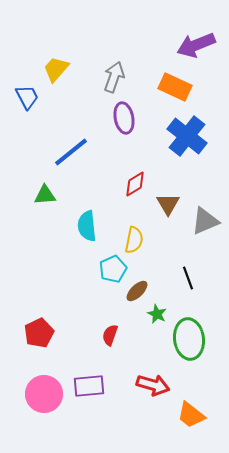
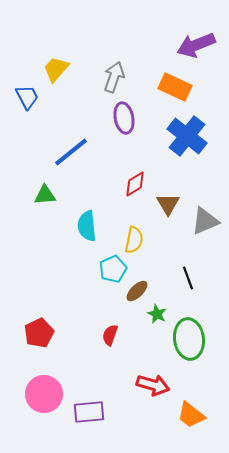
purple rectangle: moved 26 px down
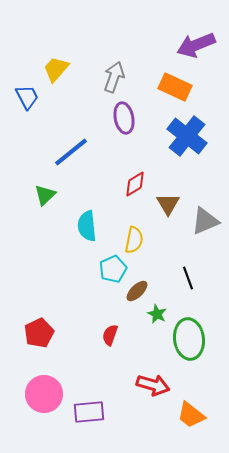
green triangle: rotated 40 degrees counterclockwise
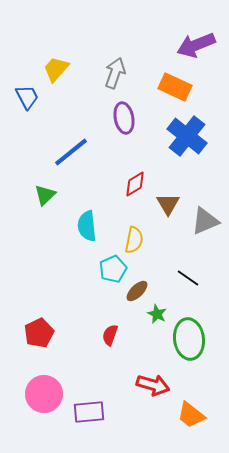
gray arrow: moved 1 px right, 4 px up
black line: rotated 35 degrees counterclockwise
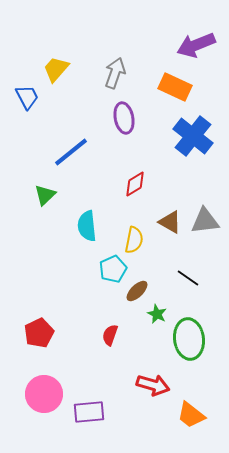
blue cross: moved 6 px right
brown triangle: moved 2 px right, 18 px down; rotated 30 degrees counterclockwise
gray triangle: rotated 16 degrees clockwise
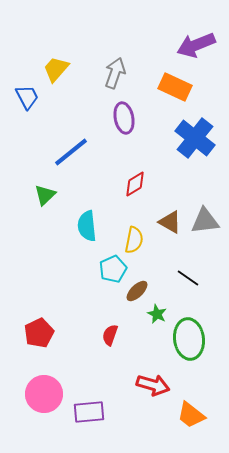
blue cross: moved 2 px right, 2 px down
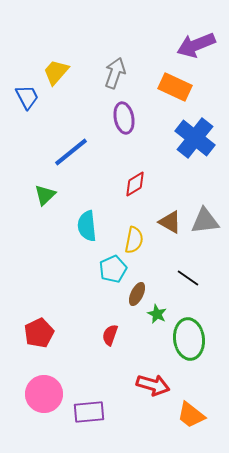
yellow trapezoid: moved 3 px down
brown ellipse: moved 3 px down; rotated 20 degrees counterclockwise
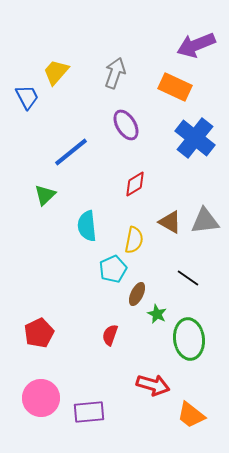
purple ellipse: moved 2 px right, 7 px down; rotated 20 degrees counterclockwise
pink circle: moved 3 px left, 4 px down
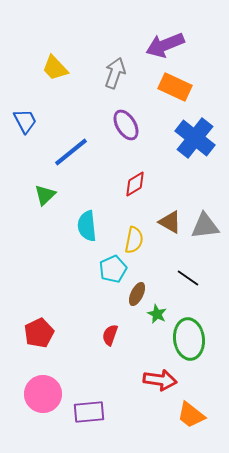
purple arrow: moved 31 px left
yellow trapezoid: moved 1 px left, 4 px up; rotated 84 degrees counterclockwise
blue trapezoid: moved 2 px left, 24 px down
gray triangle: moved 5 px down
red arrow: moved 7 px right, 5 px up; rotated 8 degrees counterclockwise
pink circle: moved 2 px right, 4 px up
